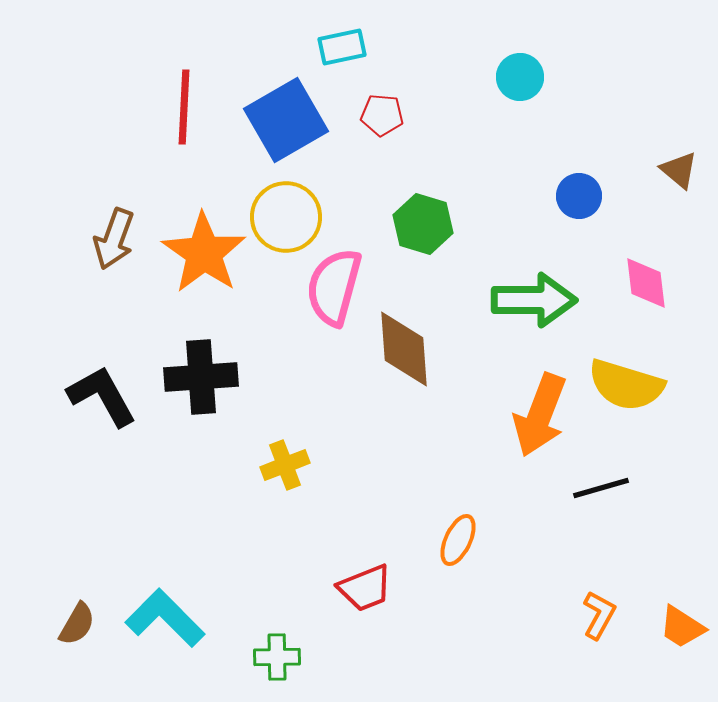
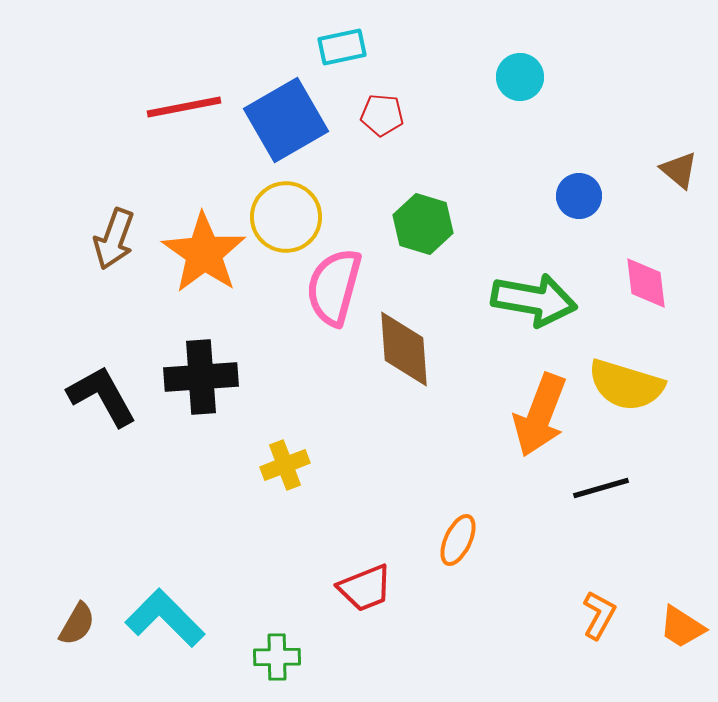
red line: rotated 76 degrees clockwise
green arrow: rotated 10 degrees clockwise
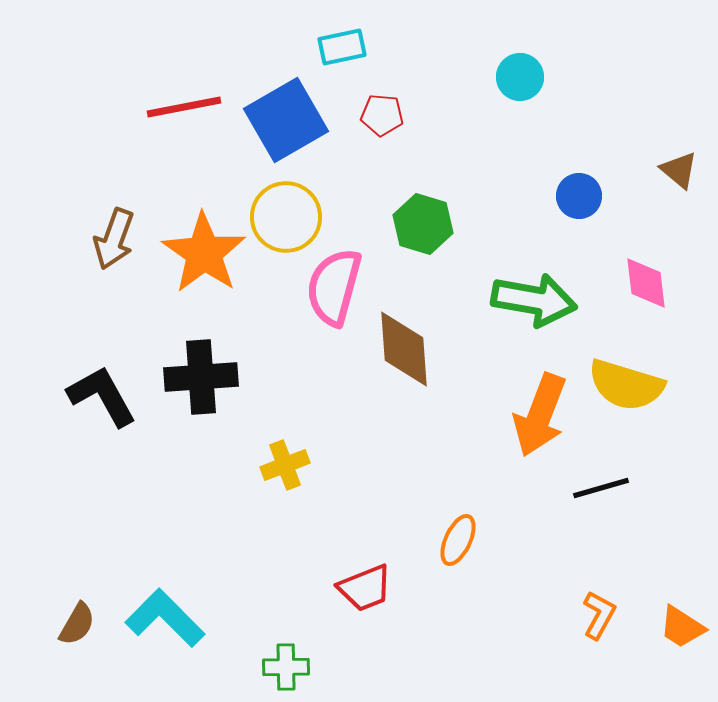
green cross: moved 9 px right, 10 px down
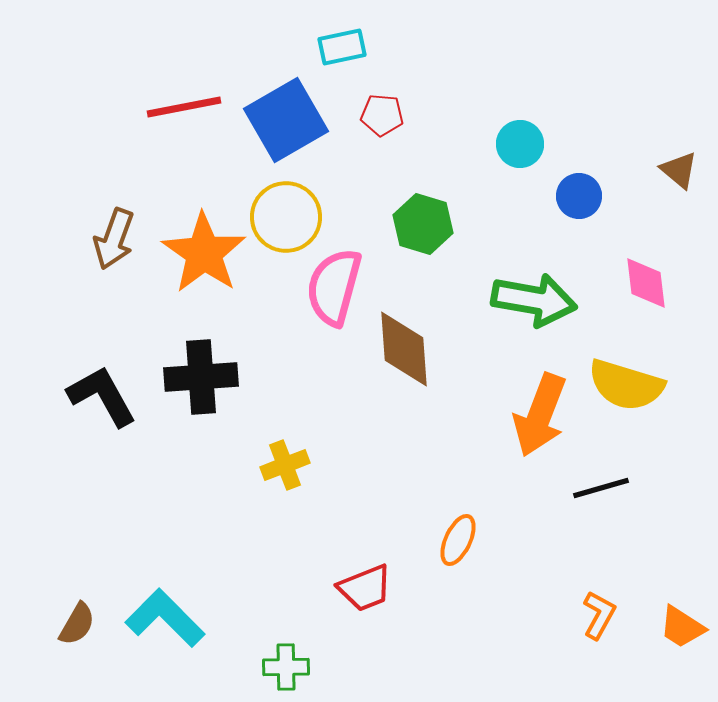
cyan circle: moved 67 px down
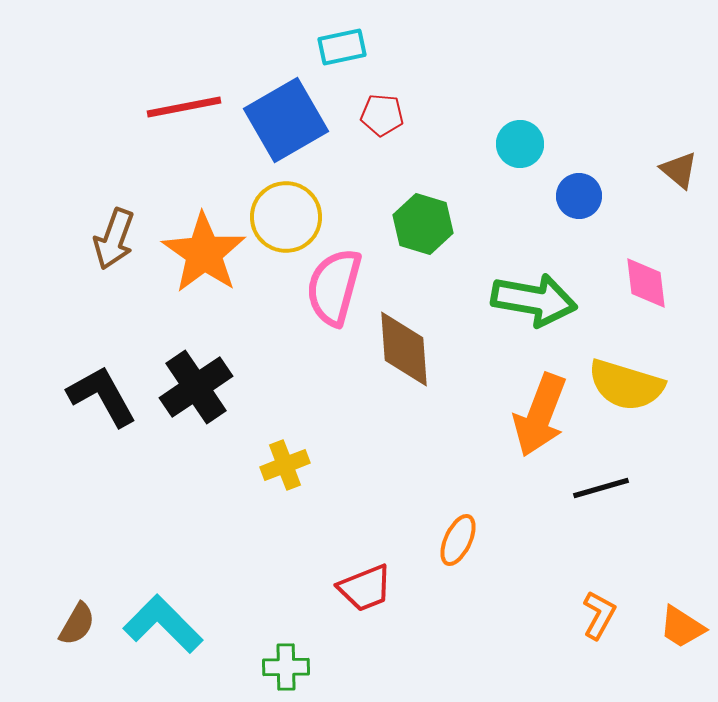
black cross: moved 5 px left, 10 px down; rotated 30 degrees counterclockwise
cyan L-shape: moved 2 px left, 6 px down
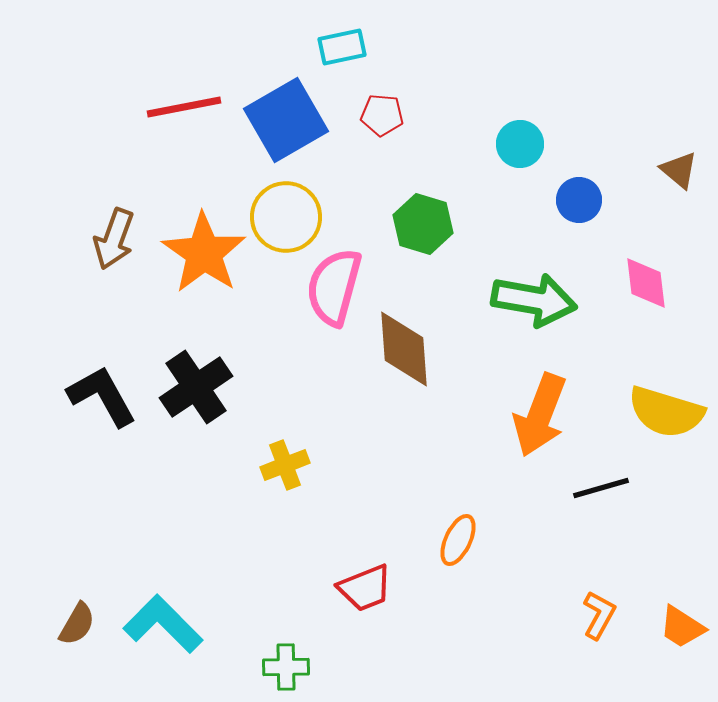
blue circle: moved 4 px down
yellow semicircle: moved 40 px right, 27 px down
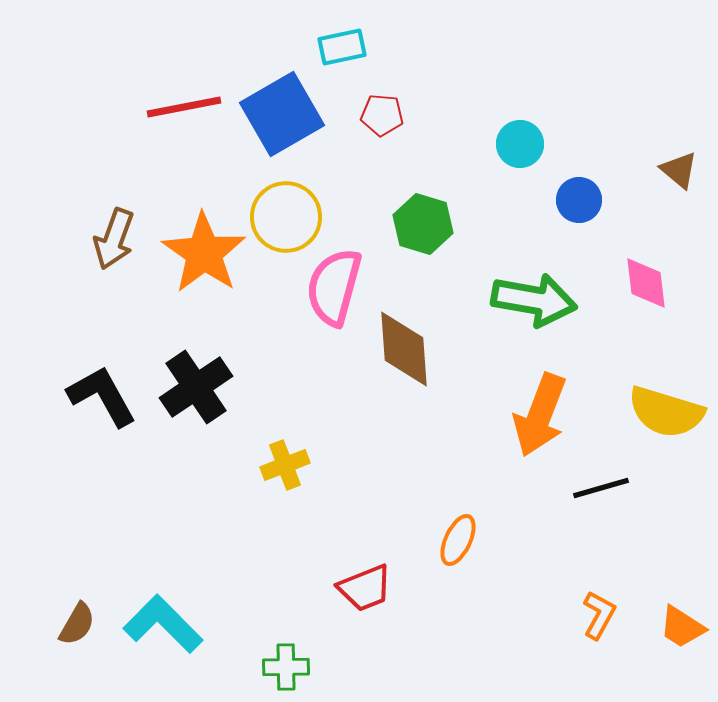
blue square: moved 4 px left, 6 px up
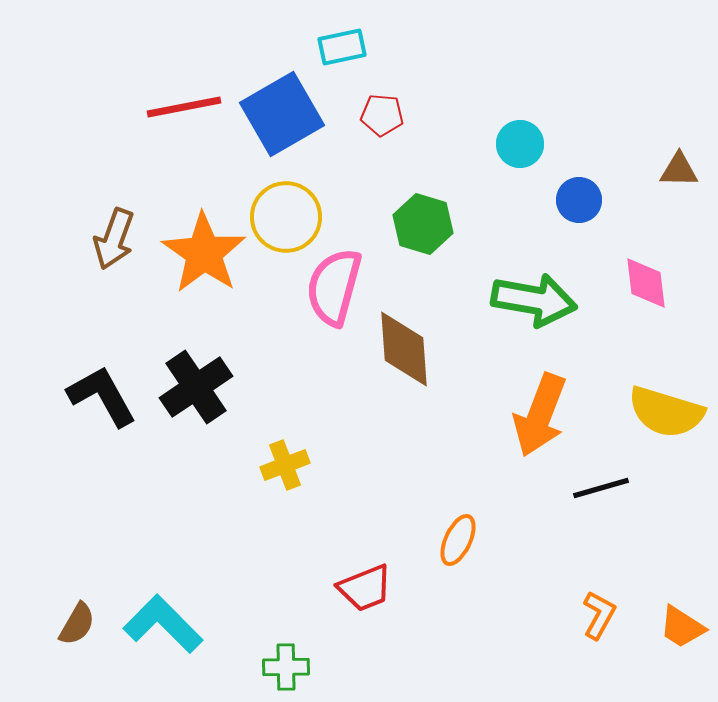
brown triangle: rotated 39 degrees counterclockwise
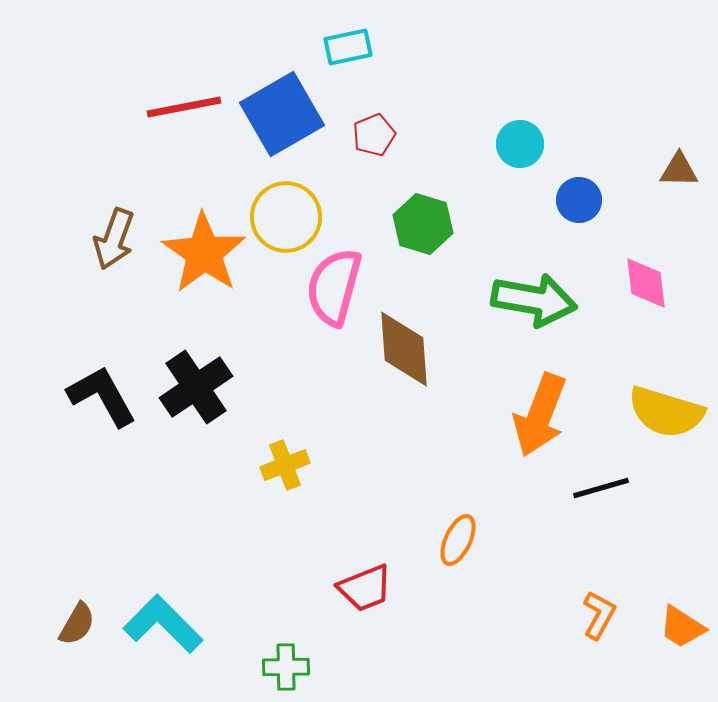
cyan rectangle: moved 6 px right
red pentagon: moved 8 px left, 20 px down; rotated 27 degrees counterclockwise
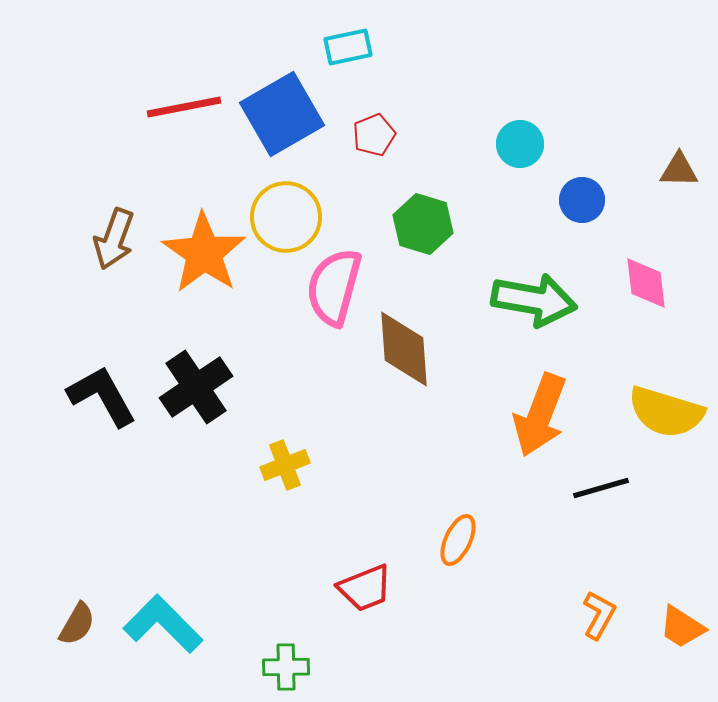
blue circle: moved 3 px right
